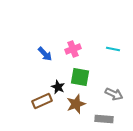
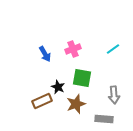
cyan line: rotated 48 degrees counterclockwise
blue arrow: rotated 14 degrees clockwise
green square: moved 2 px right, 1 px down
gray arrow: moved 1 px down; rotated 60 degrees clockwise
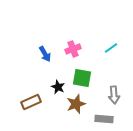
cyan line: moved 2 px left, 1 px up
brown rectangle: moved 11 px left, 1 px down
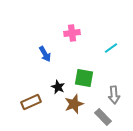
pink cross: moved 1 px left, 16 px up; rotated 14 degrees clockwise
green square: moved 2 px right
brown star: moved 2 px left
gray rectangle: moved 1 px left, 2 px up; rotated 42 degrees clockwise
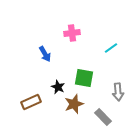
gray arrow: moved 4 px right, 3 px up
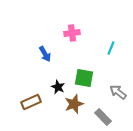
cyan line: rotated 32 degrees counterclockwise
gray arrow: rotated 132 degrees clockwise
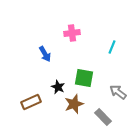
cyan line: moved 1 px right, 1 px up
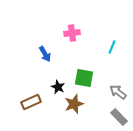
gray rectangle: moved 16 px right
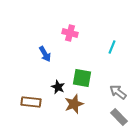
pink cross: moved 2 px left; rotated 21 degrees clockwise
green square: moved 2 px left
brown rectangle: rotated 30 degrees clockwise
